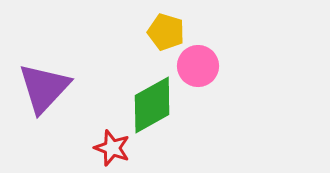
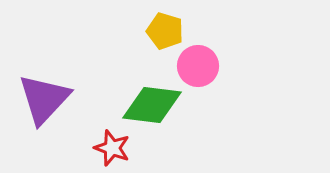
yellow pentagon: moved 1 px left, 1 px up
purple triangle: moved 11 px down
green diamond: rotated 36 degrees clockwise
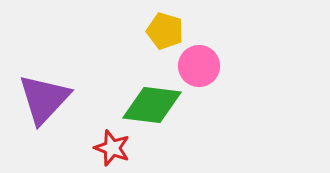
pink circle: moved 1 px right
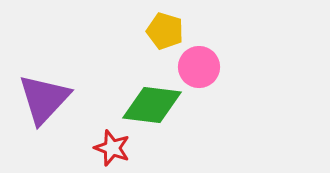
pink circle: moved 1 px down
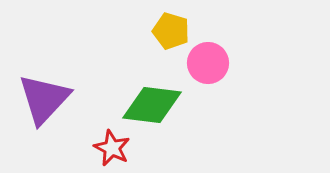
yellow pentagon: moved 6 px right
pink circle: moved 9 px right, 4 px up
red star: rotated 6 degrees clockwise
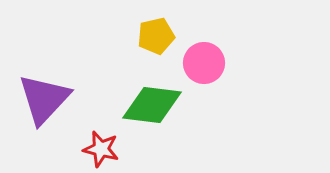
yellow pentagon: moved 15 px left, 5 px down; rotated 30 degrees counterclockwise
pink circle: moved 4 px left
red star: moved 11 px left, 1 px down; rotated 12 degrees counterclockwise
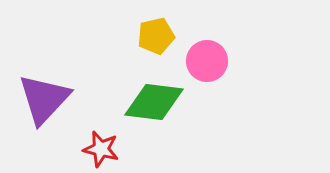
pink circle: moved 3 px right, 2 px up
green diamond: moved 2 px right, 3 px up
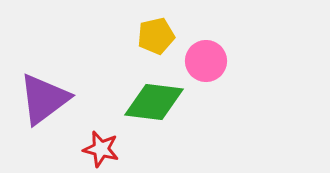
pink circle: moved 1 px left
purple triangle: rotated 10 degrees clockwise
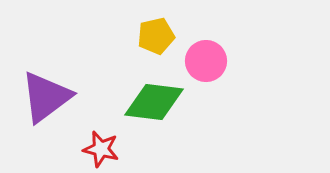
purple triangle: moved 2 px right, 2 px up
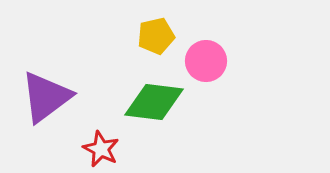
red star: rotated 12 degrees clockwise
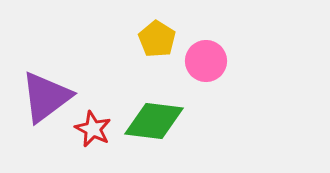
yellow pentagon: moved 1 px right, 3 px down; rotated 27 degrees counterclockwise
green diamond: moved 19 px down
red star: moved 8 px left, 20 px up
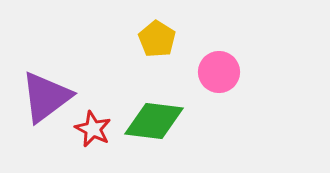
pink circle: moved 13 px right, 11 px down
